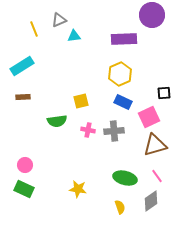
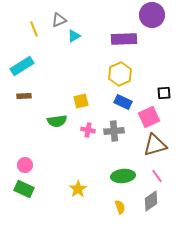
cyan triangle: rotated 24 degrees counterclockwise
brown rectangle: moved 1 px right, 1 px up
green ellipse: moved 2 px left, 2 px up; rotated 20 degrees counterclockwise
yellow star: rotated 30 degrees clockwise
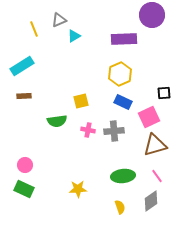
yellow star: rotated 30 degrees clockwise
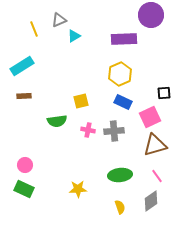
purple circle: moved 1 px left
pink square: moved 1 px right
green ellipse: moved 3 px left, 1 px up
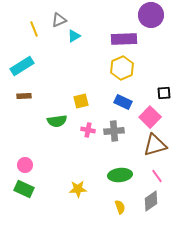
yellow hexagon: moved 2 px right, 6 px up
pink square: rotated 20 degrees counterclockwise
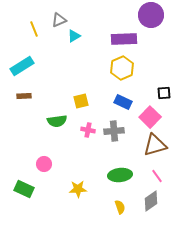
pink circle: moved 19 px right, 1 px up
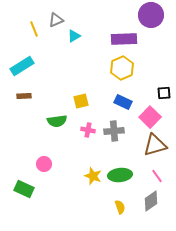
gray triangle: moved 3 px left
yellow star: moved 15 px right, 13 px up; rotated 24 degrees clockwise
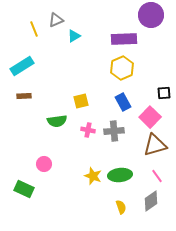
blue rectangle: rotated 36 degrees clockwise
yellow semicircle: moved 1 px right
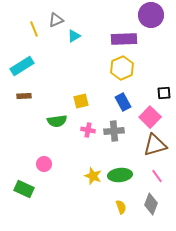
gray diamond: moved 3 px down; rotated 35 degrees counterclockwise
